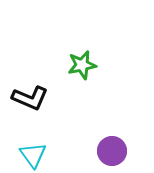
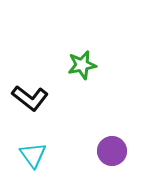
black L-shape: rotated 15 degrees clockwise
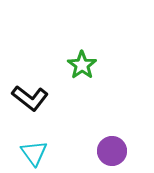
green star: rotated 24 degrees counterclockwise
cyan triangle: moved 1 px right, 2 px up
